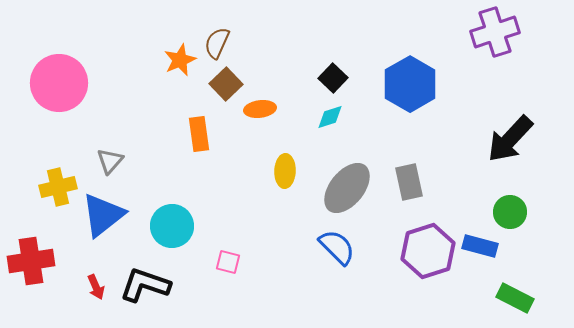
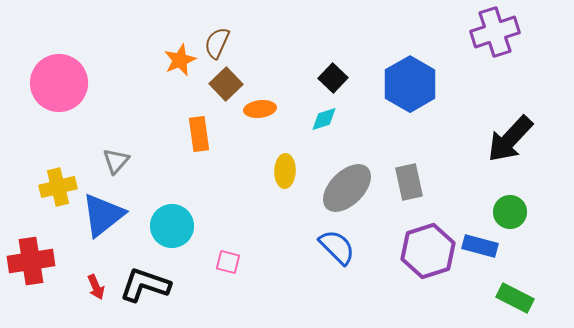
cyan diamond: moved 6 px left, 2 px down
gray triangle: moved 6 px right
gray ellipse: rotated 6 degrees clockwise
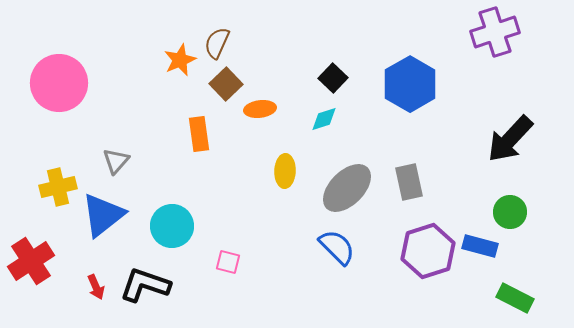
red cross: rotated 24 degrees counterclockwise
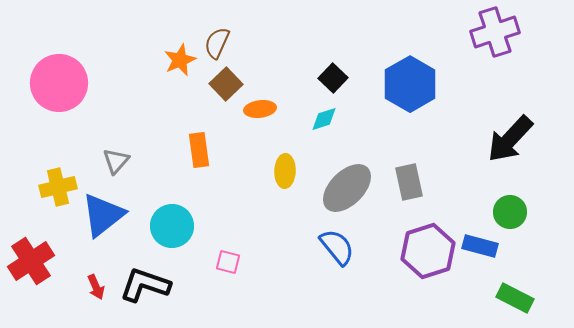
orange rectangle: moved 16 px down
blue semicircle: rotated 6 degrees clockwise
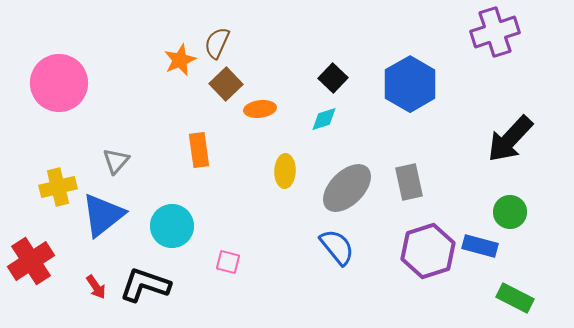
red arrow: rotated 10 degrees counterclockwise
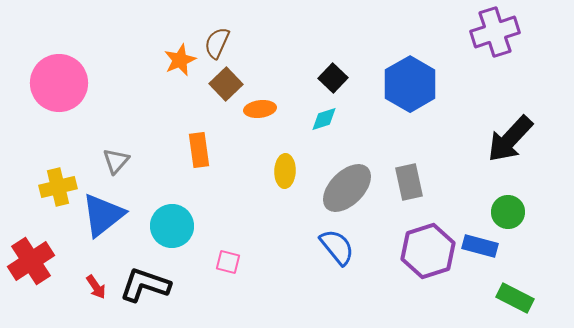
green circle: moved 2 px left
